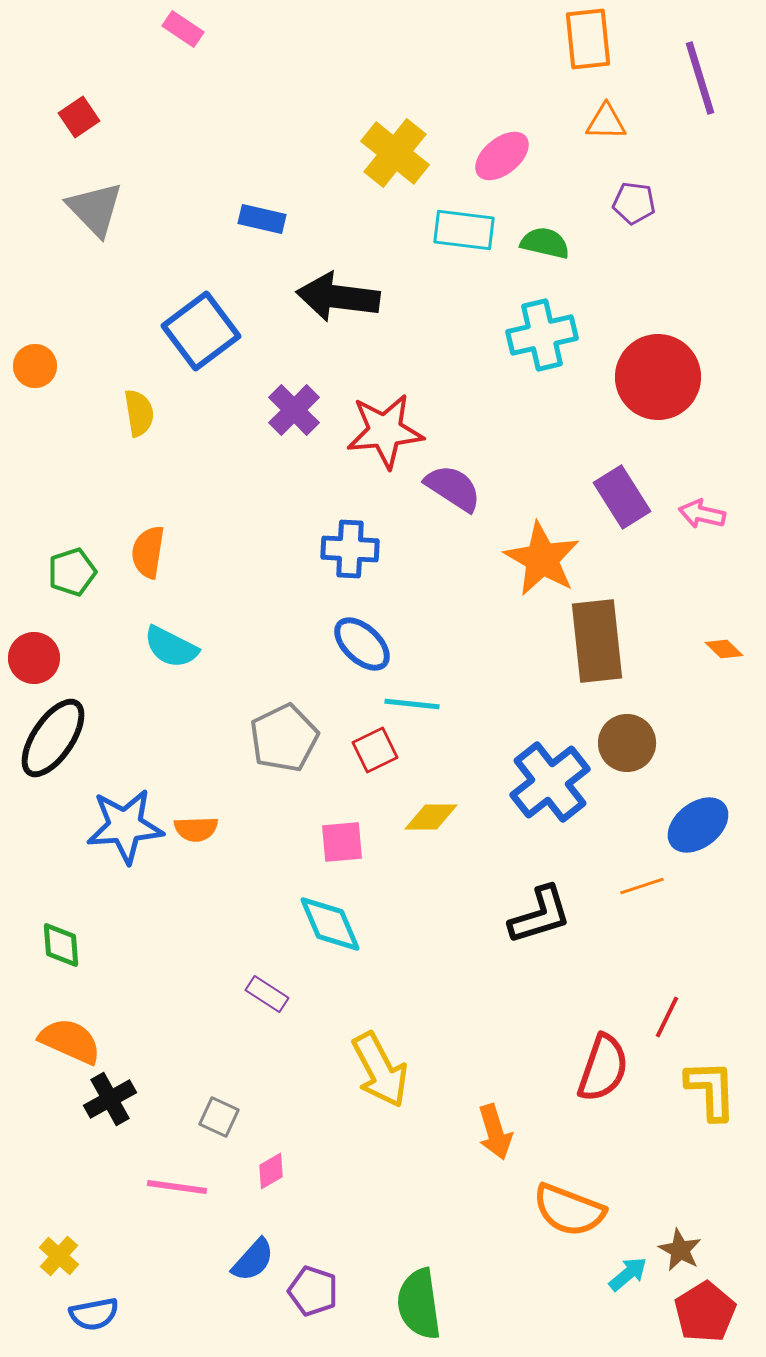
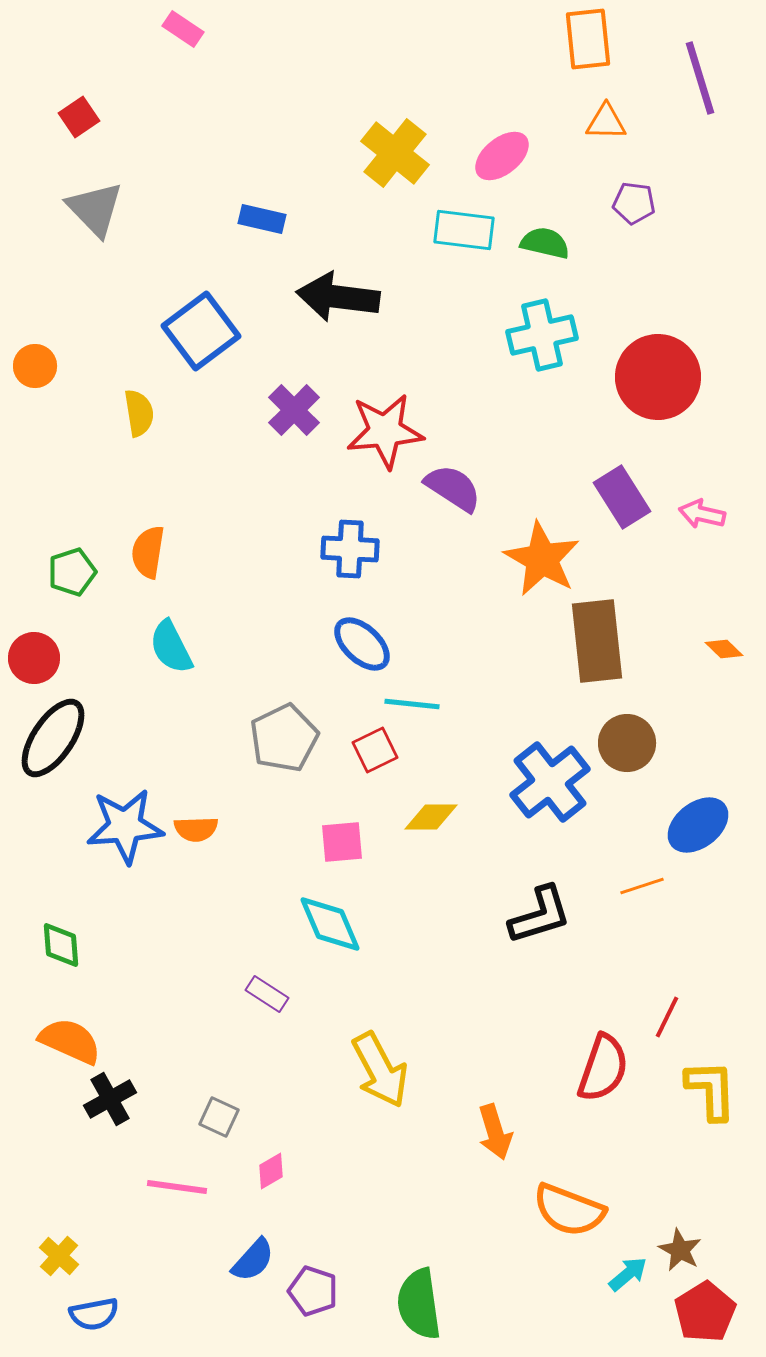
cyan semicircle at (171, 647): rotated 36 degrees clockwise
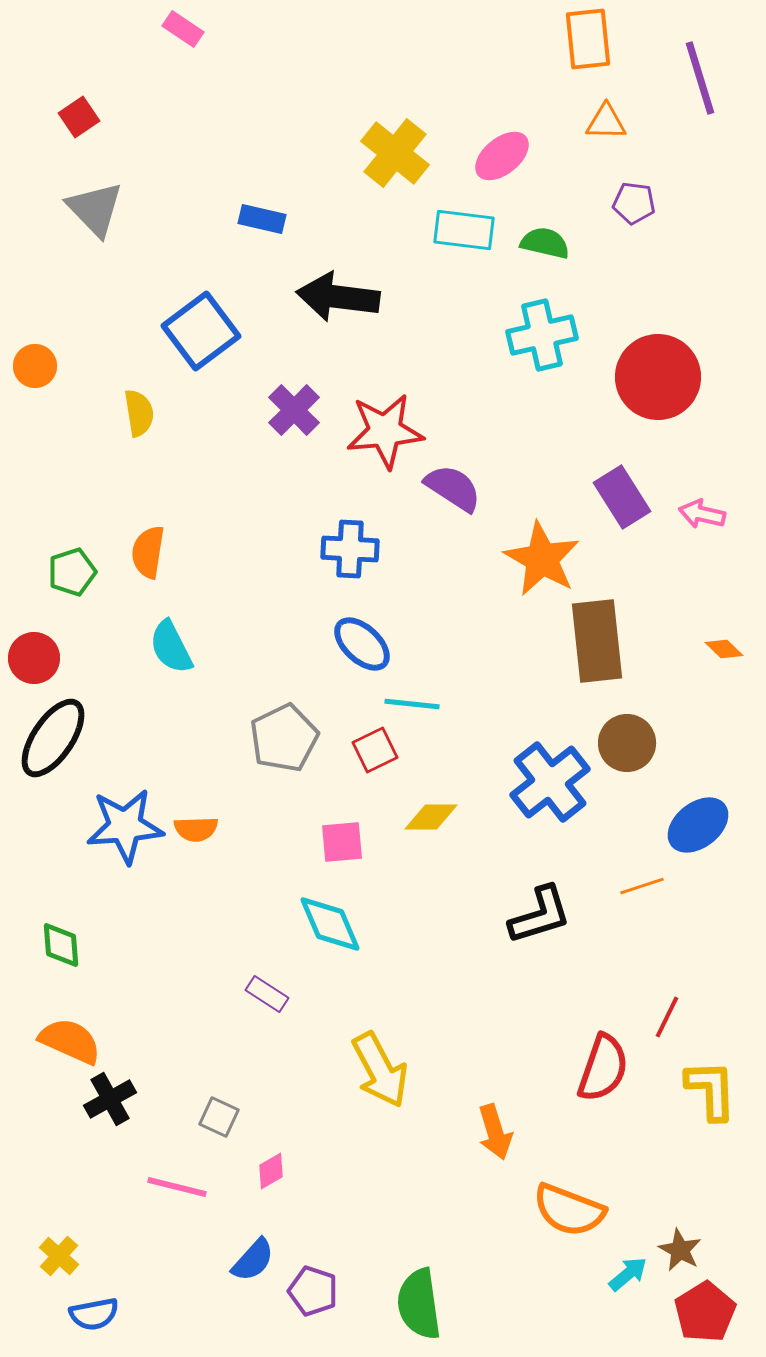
pink line at (177, 1187): rotated 6 degrees clockwise
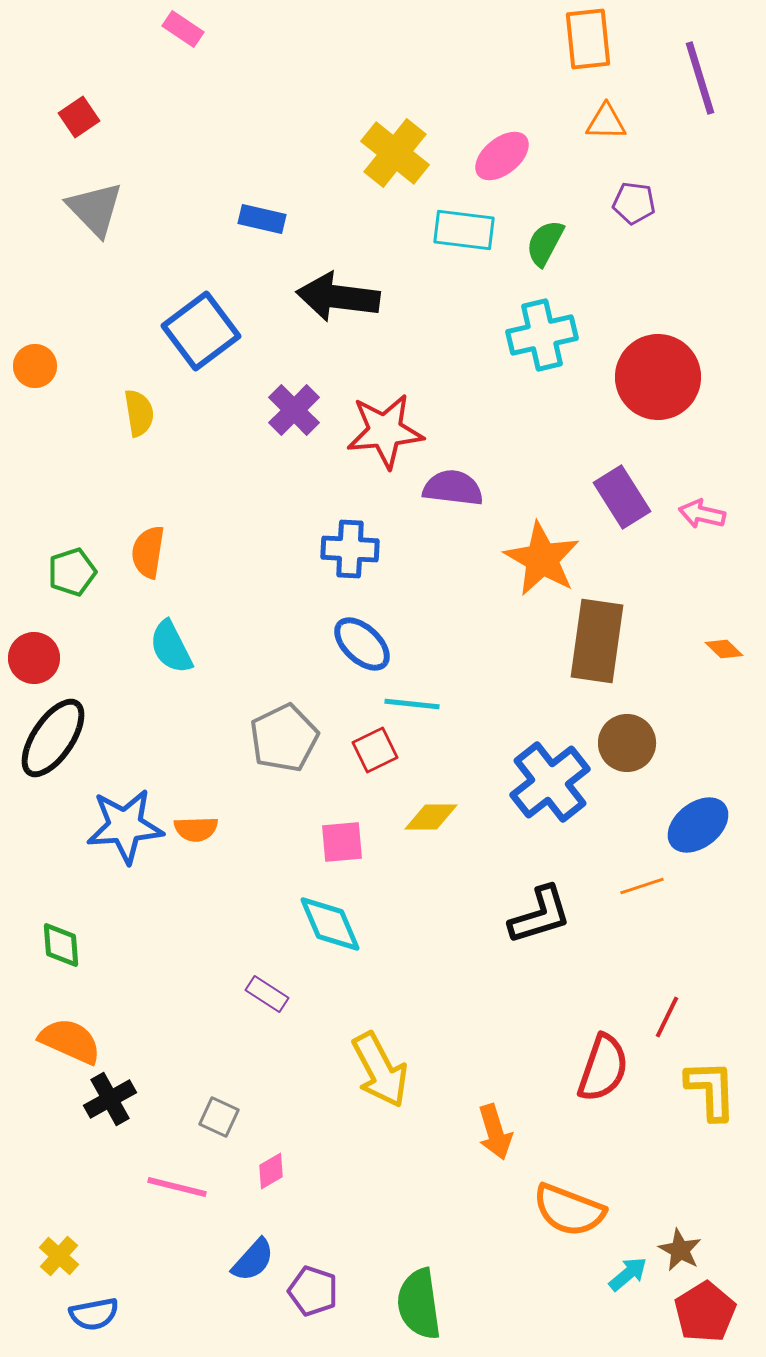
green semicircle at (545, 243): rotated 75 degrees counterclockwise
purple semicircle at (453, 488): rotated 26 degrees counterclockwise
brown rectangle at (597, 641): rotated 14 degrees clockwise
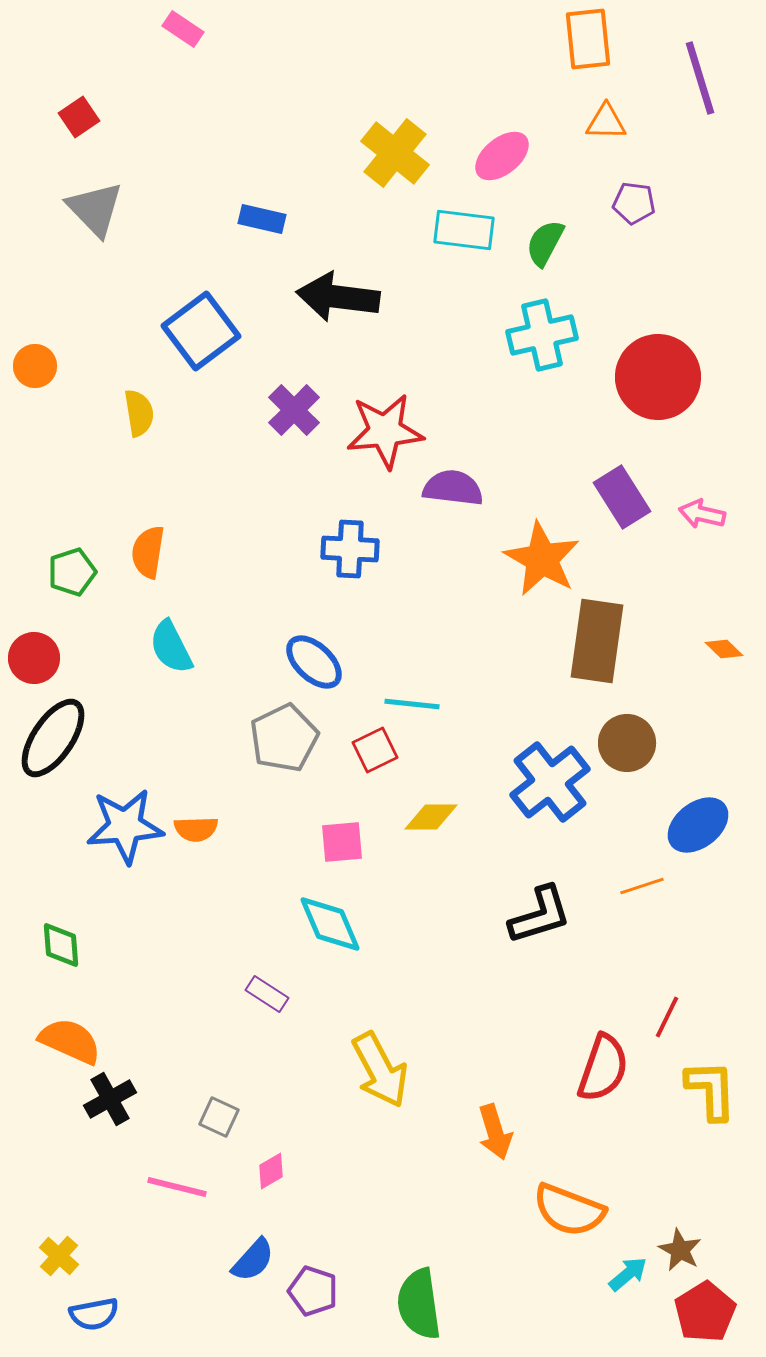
blue ellipse at (362, 644): moved 48 px left, 18 px down
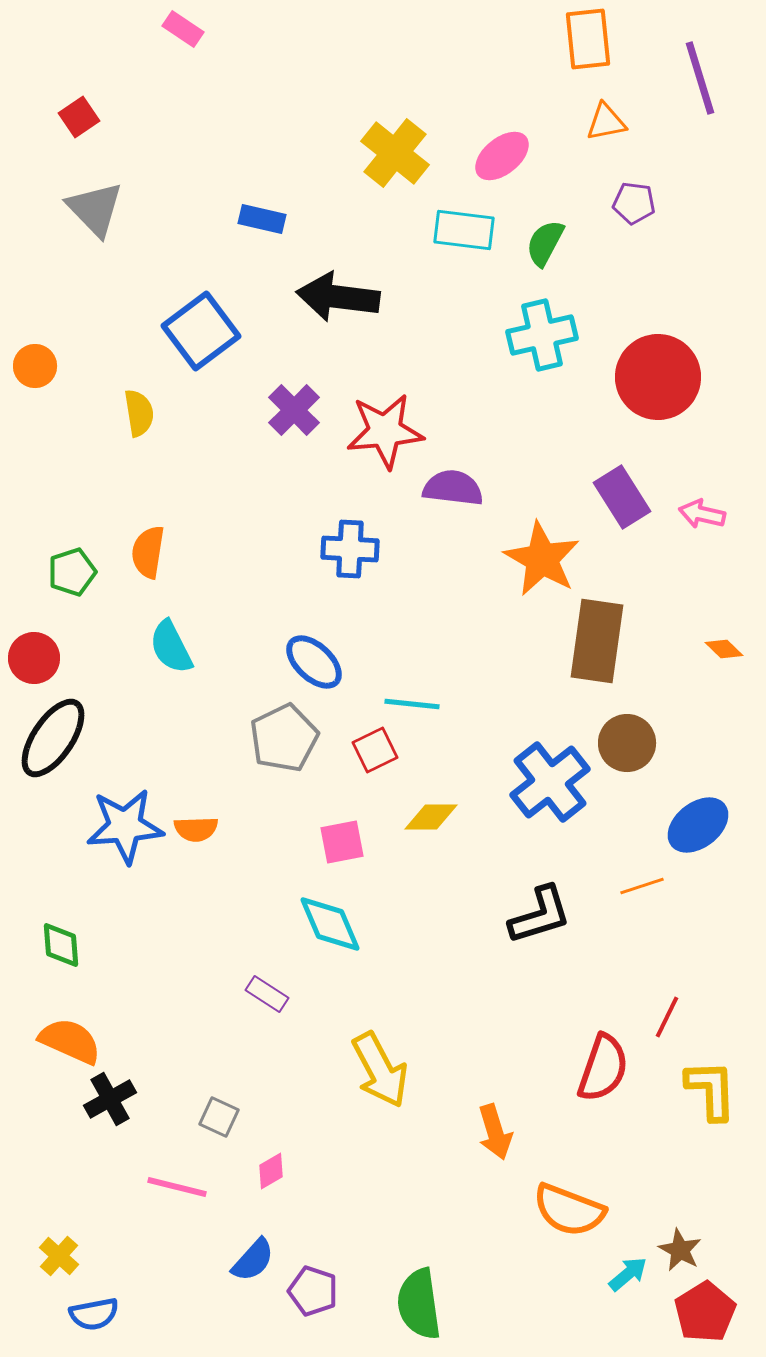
orange triangle at (606, 122): rotated 12 degrees counterclockwise
pink square at (342, 842): rotated 6 degrees counterclockwise
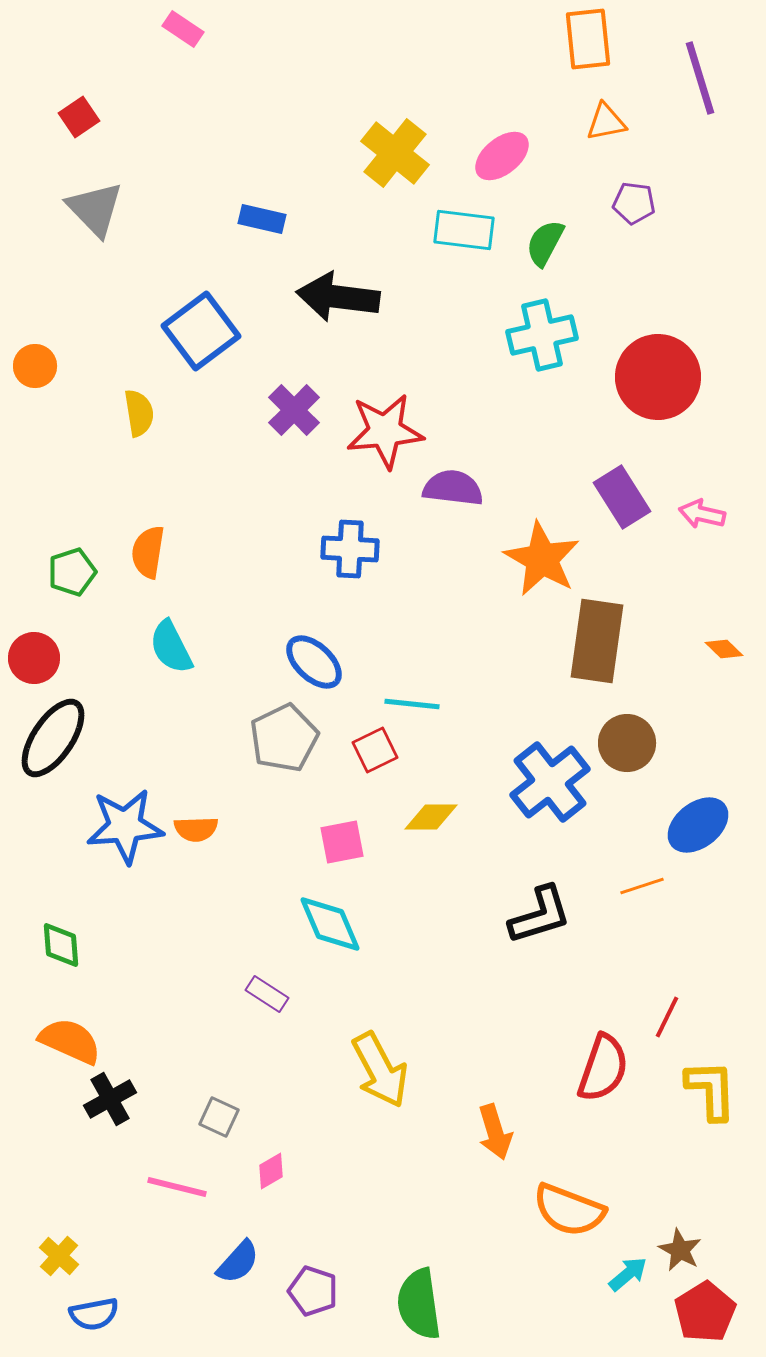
blue semicircle at (253, 1260): moved 15 px left, 2 px down
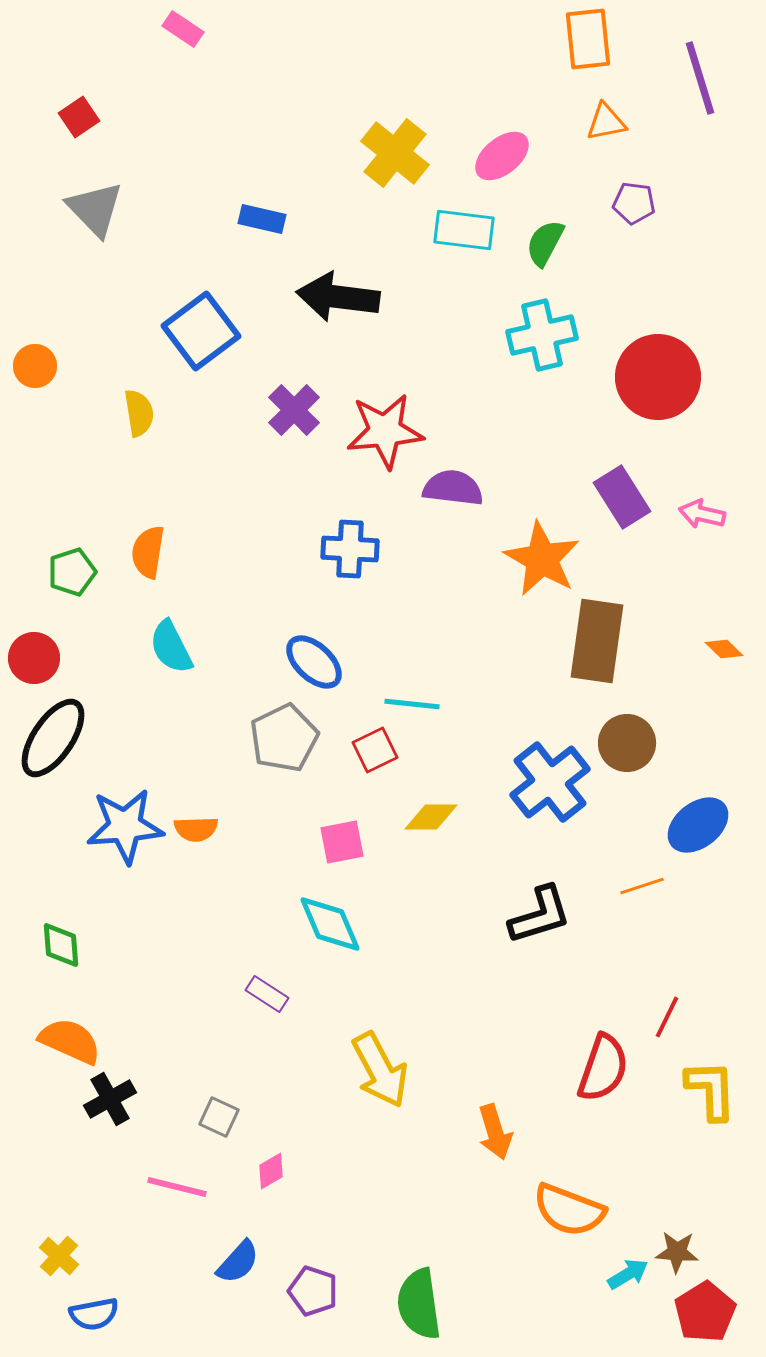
brown star at (680, 1250): moved 3 px left, 2 px down; rotated 24 degrees counterclockwise
cyan arrow at (628, 1274): rotated 9 degrees clockwise
